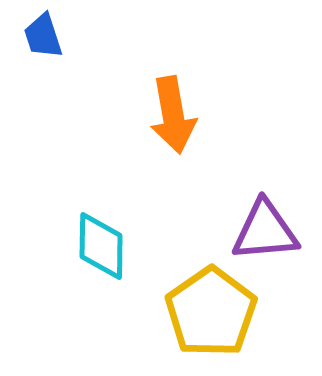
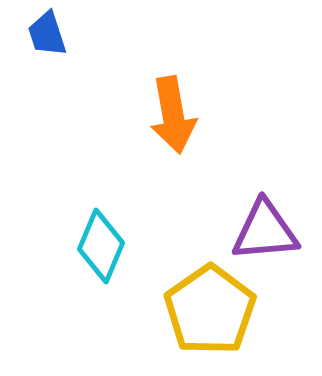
blue trapezoid: moved 4 px right, 2 px up
cyan diamond: rotated 22 degrees clockwise
yellow pentagon: moved 1 px left, 2 px up
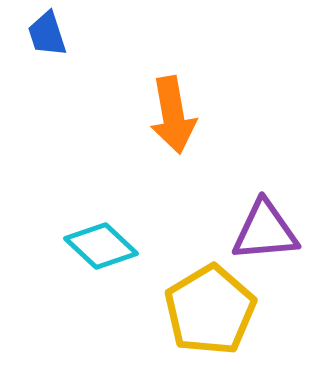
cyan diamond: rotated 70 degrees counterclockwise
yellow pentagon: rotated 4 degrees clockwise
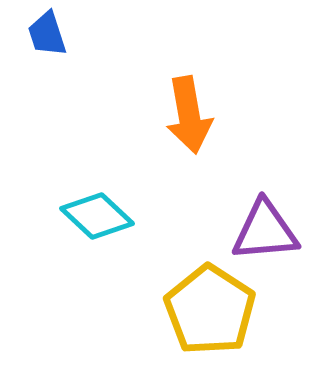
orange arrow: moved 16 px right
cyan diamond: moved 4 px left, 30 px up
yellow pentagon: rotated 8 degrees counterclockwise
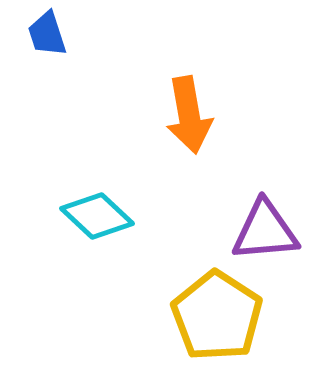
yellow pentagon: moved 7 px right, 6 px down
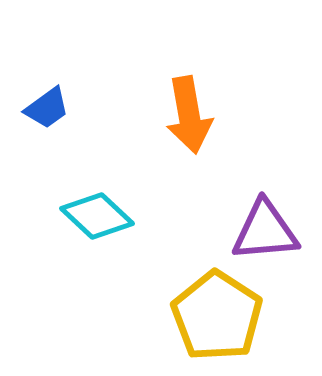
blue trapezoid: moved 74 px down; rotated 108 degrees counterclockwise
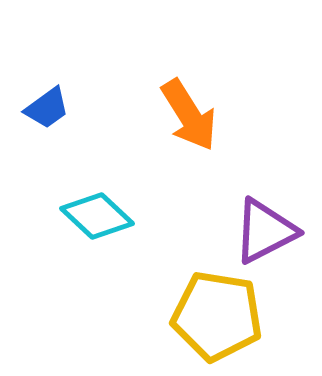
orange arrow: rotated 22 degrees counterclockwise
purple triangle: rotated 22 degrees counterclockwise
yellow pentagon: rotated 24 degrees counterclockwise
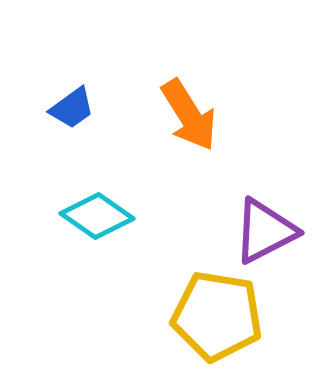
blue trapezoid: moved 25 px right
cyan diamond: rotated 8 degrees counterclockwise
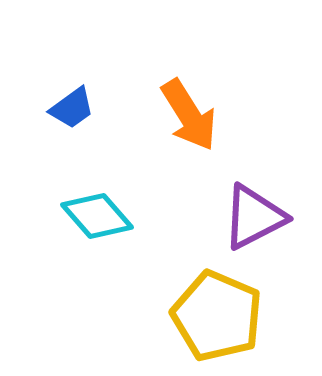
cyan diamond: rotated 14 degrees clockwise
purple triangle: moved 11 px left, 14 px up
yellow pentagon: rotated 14 degrees clockwise
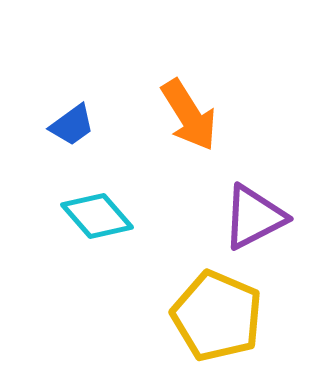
blue trapezoid: moved 17 px down
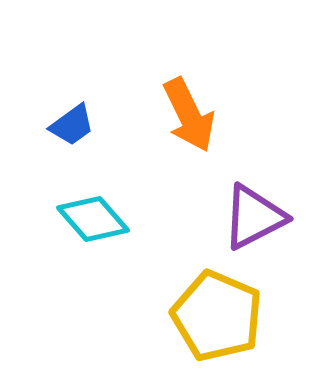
orange arrow: rotated 6 degrees clockwise
cyan diamond: moved 4 px left, 3 px down
